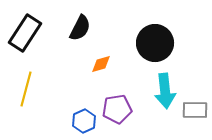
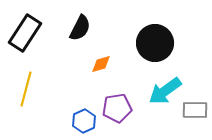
cyan arrow: rotated 60 degrees clockwise
purple pentagon: moved 1 px up
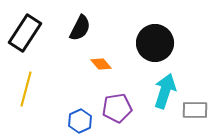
orange diamond: rotated 65 degrees clockwise
cyan arrow: rotated 144 degrees clockwise
blue hexagon: moved 4 px left
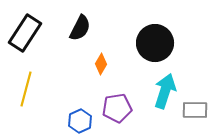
orange diamond: rotated 70 degrees clockwise
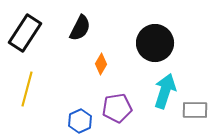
yellow line: moved 1 px right
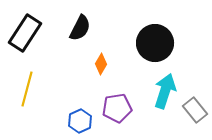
gray rectangle: rotated 50 degrees clockwise
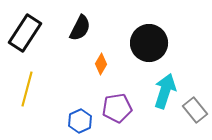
black circle: moved 6 px left
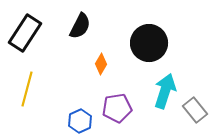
black semicircle: moved 2 px up
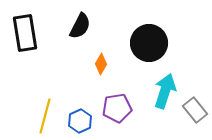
black rectangle: rotated 42 degrees counterclockwise
yellow line: moved 18 px right, 27 px down
